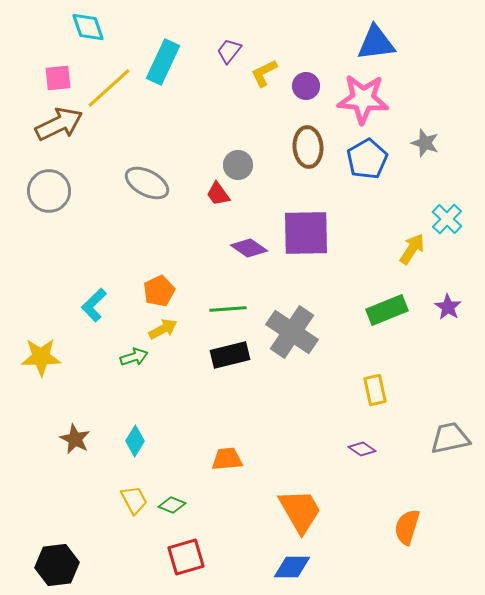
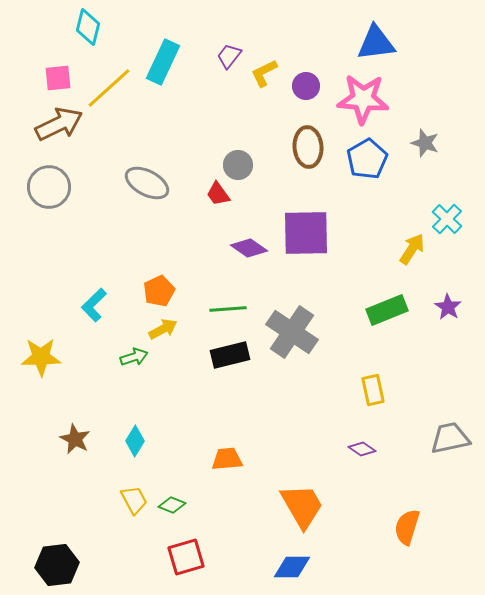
cyan diamond at (88, 27): rotated 33 degrees clockwise
purple trapezoid at (229, 51): moved 5 px down
gray circle at (49, 191): moved 4 px up
yellow rectangle at (375, 390): moved 2 px left
orange trapezoid at (300, 511): moved 2 px right, 5 px up
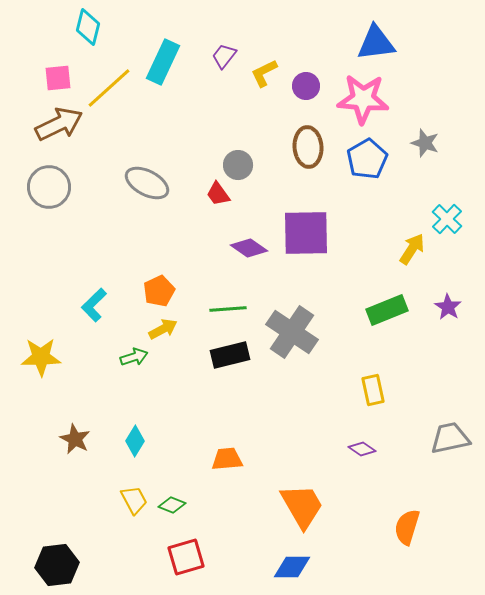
purple trapezoid at (229, 56): moved 5 px left
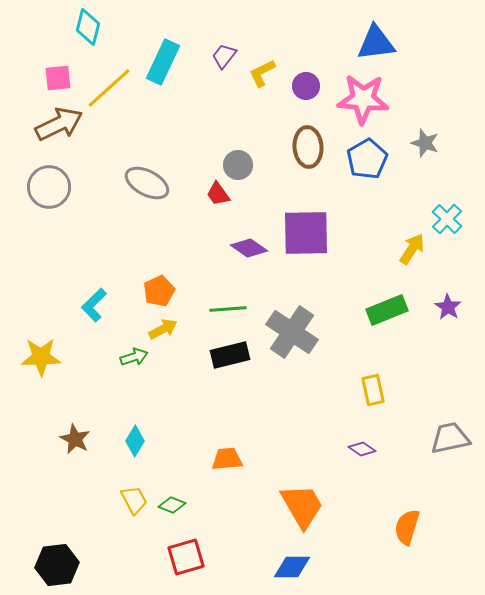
yellow L-shape at (264, 73): moved 2 px left
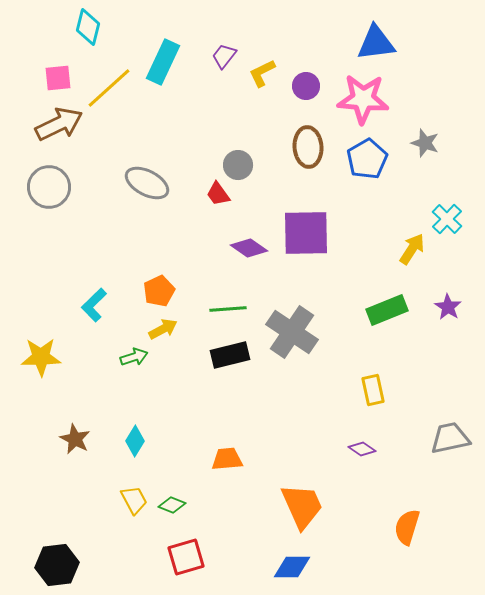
orange trapezoid at (302, 506): rotated 6 degrees clockwise
